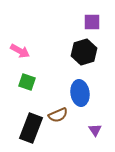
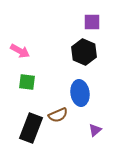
black hexagon: rotated 20 degrees counterclockwise
green square: rotated 12 degrees counterclockwise
purple triangle: rotated 24 degrees clockwise
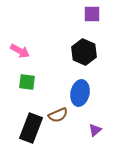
purple square: moved 8 px up
blue ellipse: rotated 20 degrees clockwise
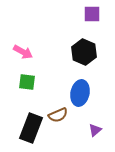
pink arrow: moved 3 px right, 1 px down
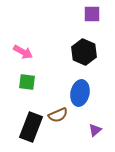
black rectangle: moved 1 px up
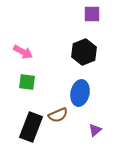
black hexagon: rotated 15 degrees clockwise
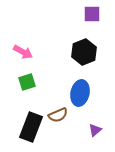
green square: rotated 24 degrees counterclockwise
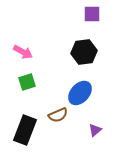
black hexagon: rotated 15 degrees clockwise
blue ellipse: rotated 30 degrees clockwise
black rectangle: moved 6 px left, 3 px down
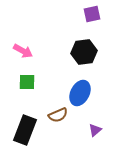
purple square: rotated 12 degrees counterclockwise
pink arrow: moved 1 px up
green square: rotated 18 degrees clockwise
blue ellipse: rotated 15 degrees counterclockwise
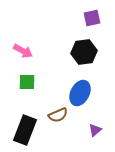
purple square: moved 4 px down
